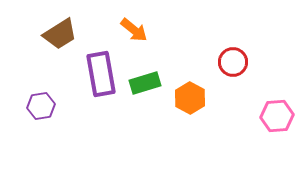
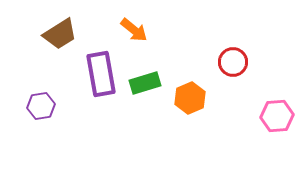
orange hexagon: rotated 8 degrees clockwise
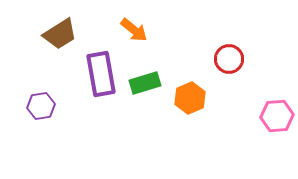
red circle: moved 4 px left, 3 px up
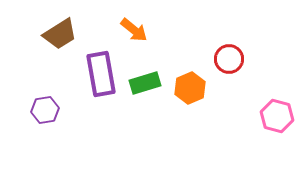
orange hexagon: moved 10 px up
purple hexagon: moved 4 px right, 4 px down
pink hexagon: rotated 20 degrees clockwise
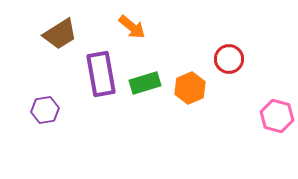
orange arrow: moved 2 px left, 3 px up
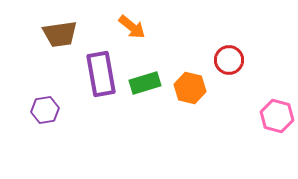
brown trapezoid: rotated 24 degrees clockwise
red circle: moved 1 px down
orange hexagon: rotated 24 degrees counterclockwise
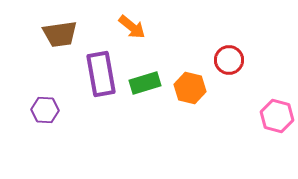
purple hexagon: rotated 12 degrees clockwise
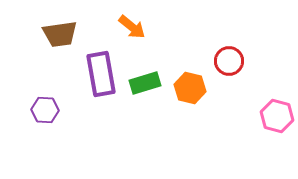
red circle: moved 1 px down
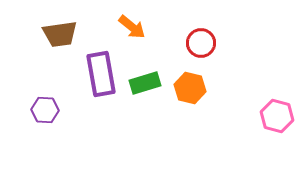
red circle: moved 28 px left, 18 px up
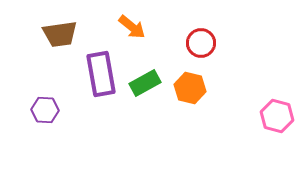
green rectangle: rotated 12 degrees counterclockwise
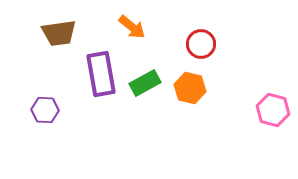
brown trapezoid: moved 1 px left, 1 px up
red circle: moved 1 px down
pink hexagon: moved 4 px left, 6 px up
